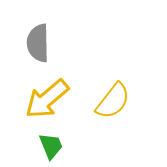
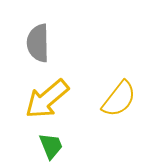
yellow semicircle: moved 6 px right, 2 px up
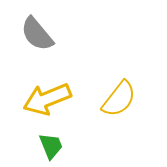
gray semicircle: moved 1 px left, 9 px up; rotated 39 degrees counterclockwise
yellow arrow: rotated 18 degrees clockwise
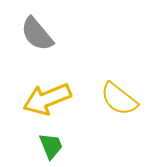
yellow semicircle: rotated 90 degrees clockwise
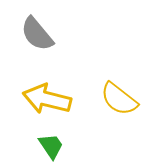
yellow arrow: rotated 36 degrees clockwise
green trapezoid: rotated 12 degrees counterclockwise
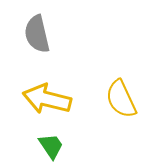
gray semicircle: rotated 27 degrees clockwise
yellow semicircle: moved 2 px right; rotated 27 degrees clockwise
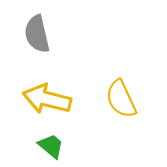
green trapezoid: rotated 16 degrees counterclockwise
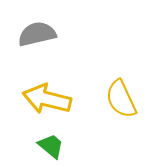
gray semicircle: rotated 90 degrees clockwise
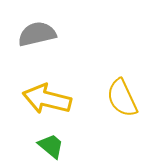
yellow semicircle: moved 1 px right, 1 px up
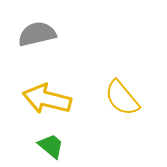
yellow semicircle: rotated 15 degrees counterclockwise
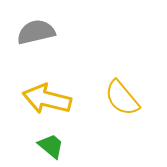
gray semicircle: moved 1 px left, 2 px up
